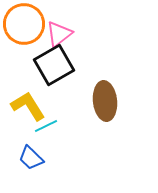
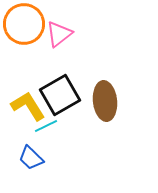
black square: moved 6 px right, 30 px down
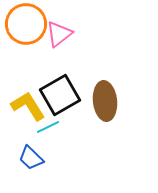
orange circle: moved 2 px right
cyan line: moved 2 px right, 1 px down
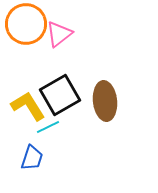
blue trapezoid: moved 1 px right; rotated 116 degrees counterclockwise
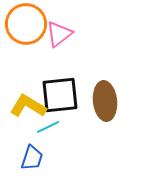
black square: rotated 24 degrees clockwise
yellow L-shape: rotated 27 degrees counterclockwise
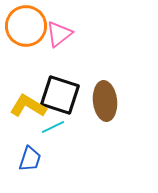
orange circle: moved 2 px down
black square: rotated 24 degrees clockwise
cyan line: moved 5 px right
blue trapezoid: moved 2 px left, 1 px down
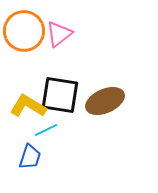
orange circle: moved 2 px left, 5 px down
black square: rotated 9 degrees counterclockwise
brown ellipse: rotated 72 degrees clockwise
cyan line: moved 7 px left, 3 px down
blue trapezoid: moved 2 px up
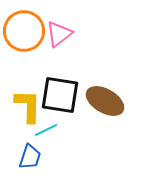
brown ellipse: rotated 54 degrees clockwise
yellow L-shape: rotated 60 degrees clockwise
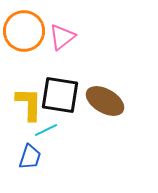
pink triangle: moved 3 px right, 3 px down
yellow L-shape: moved 1 px right, 2 px up
